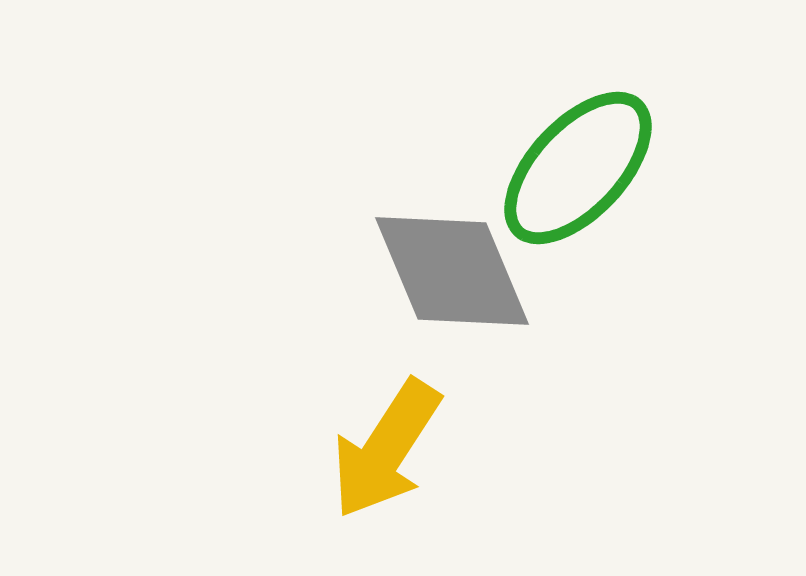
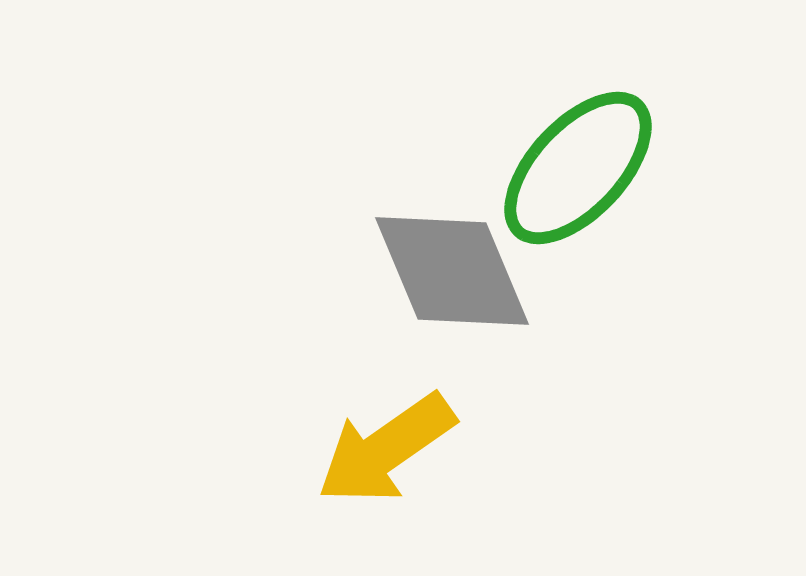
yellow arrow: rotated 22 degrees clockwise
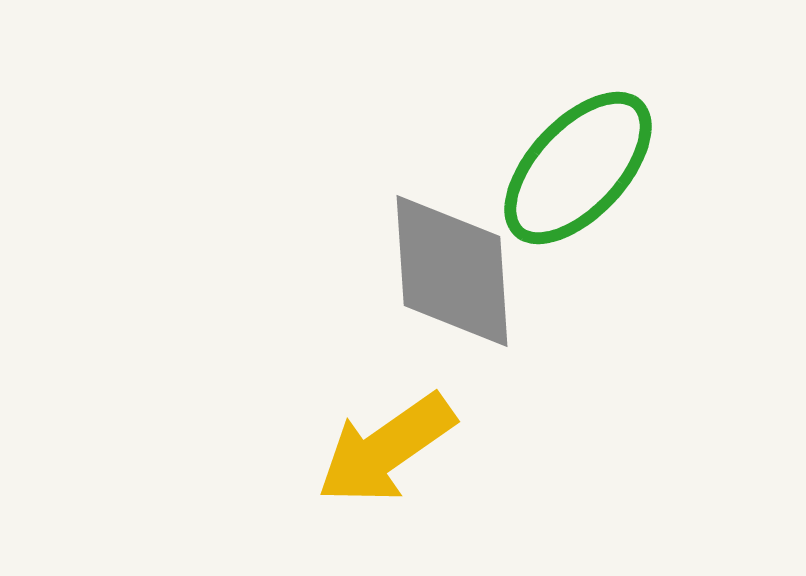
gray diamond: rotated 19 degrees clockwise
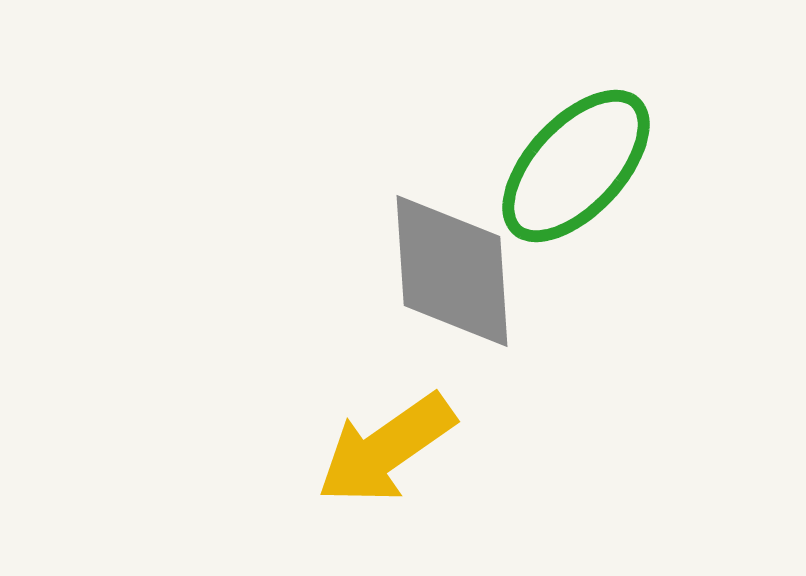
green ellipse: moved 2 px left, 2 px up
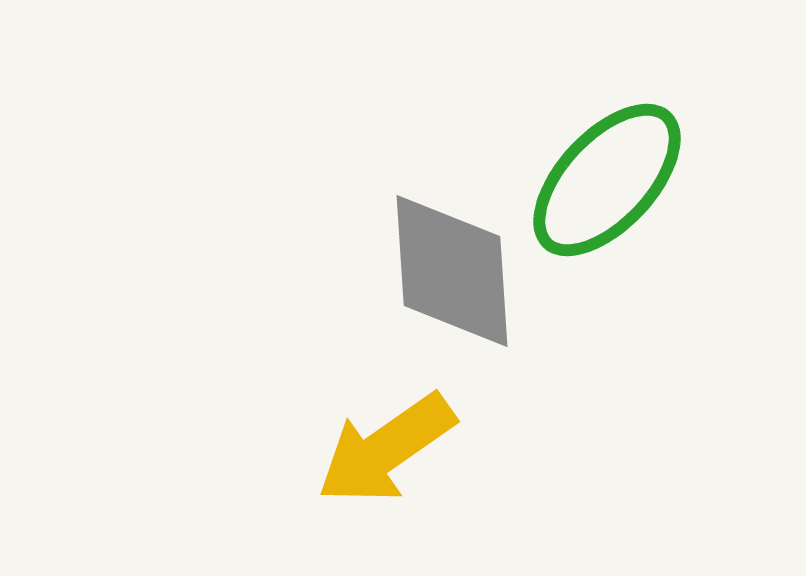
green ellipse: moved 31 px right, 14 px down
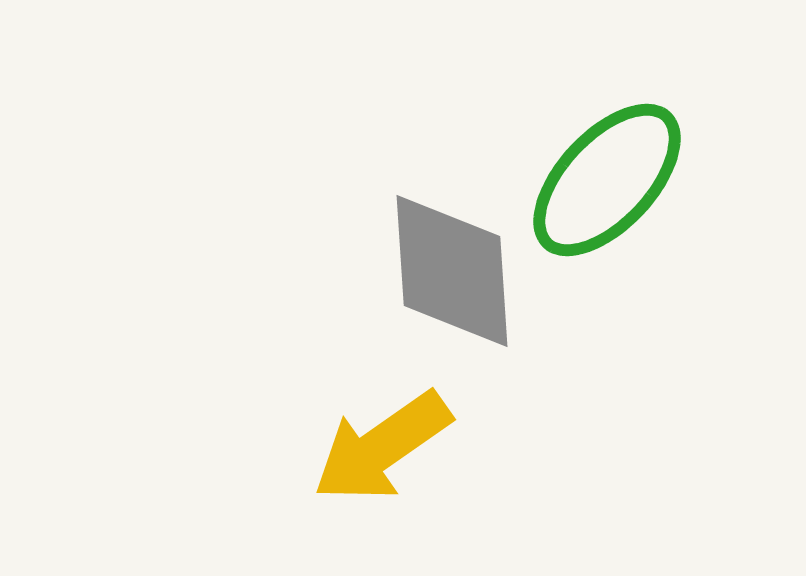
yellow arrow: moved 4 px left, 2 px up
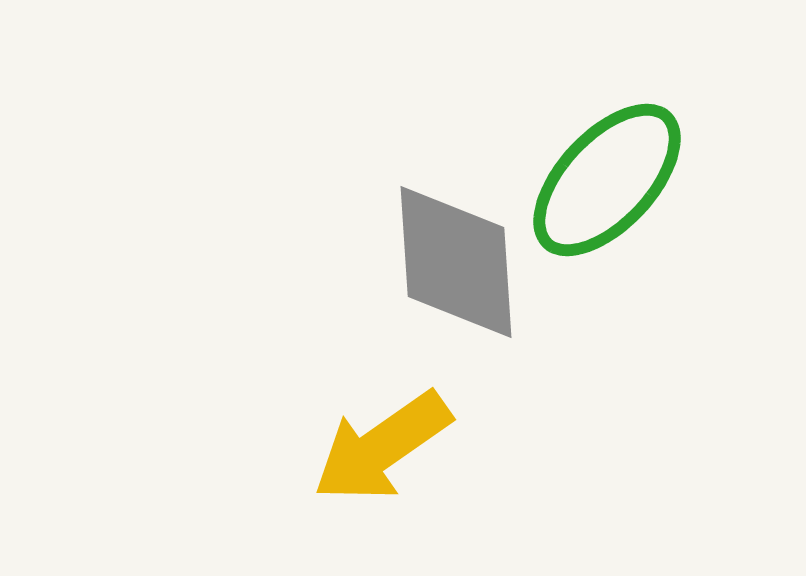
gray diamond: moved 4 px right, 9 px up
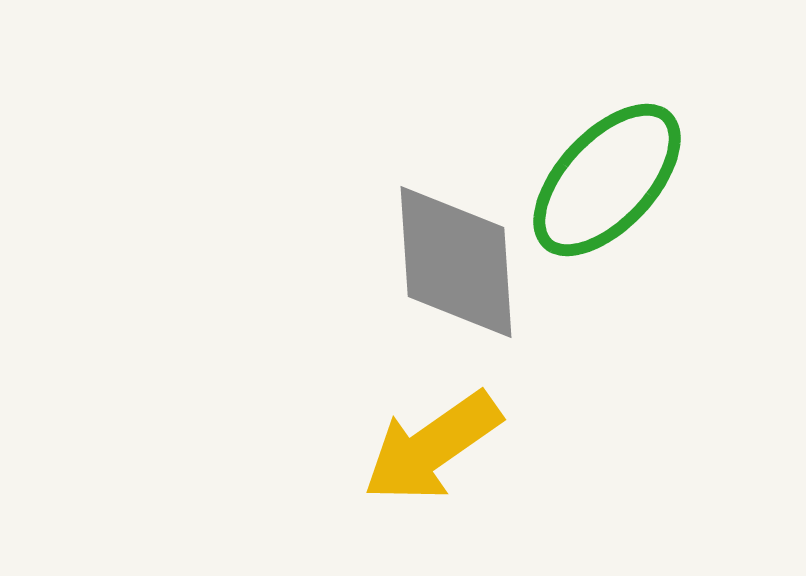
yellow arrow: moved 50 px right
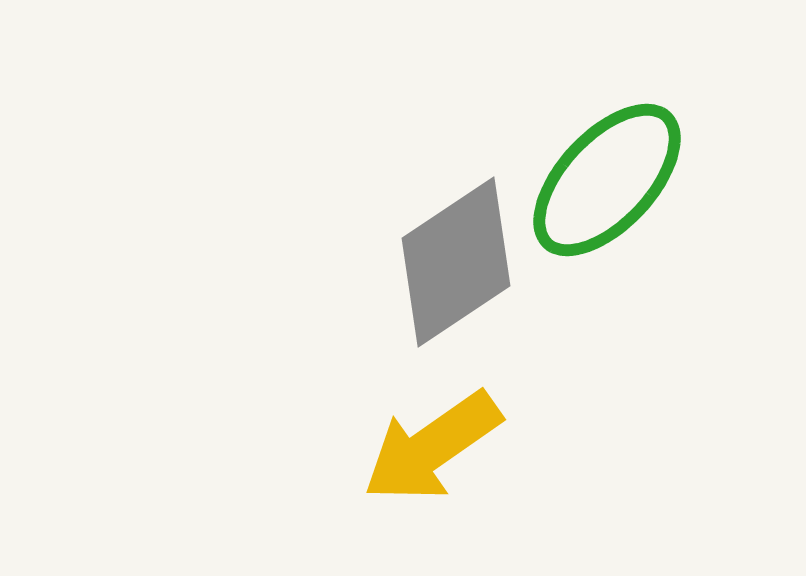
gray diamond: rotated 60 degrees clockwise
